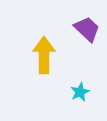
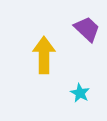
cyan star: moved 1 px down; rotated 18 degrees counterclockwise
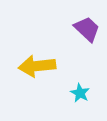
yellow arrow: moved 7 px left, 11 px down; rotated 96 degrees counterclockwise
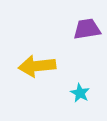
purple trapezoid: rotated 52 degrees counterclockwise
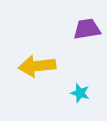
cyan star: rotated 12 degrees counterclockwise
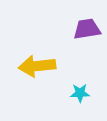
cyan star: rotated 18 degrees counterclockwise
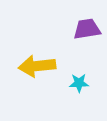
cyan star: moved 1 px left, 10 px up
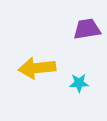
yellow arrow: moved 2 px down
